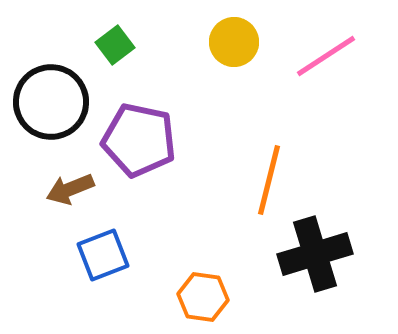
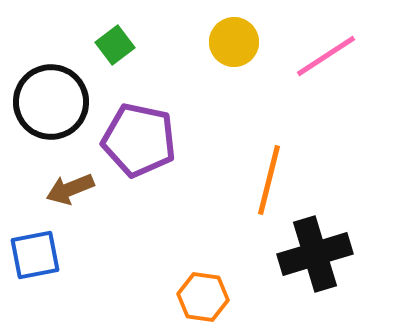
blue square: moved 68 px left; rotated 10 degrees clockwise
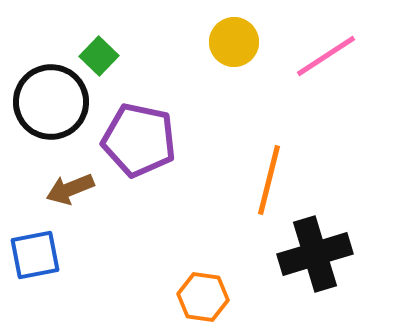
green square: moved 16 px left, 11 px down; rotated 9 degrees counterclockwise
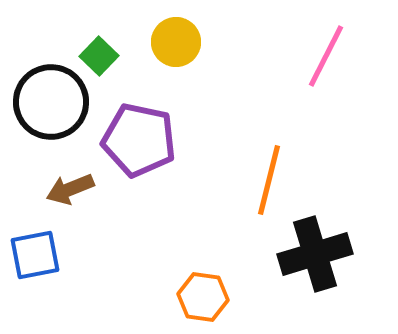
yellow circle: moved 58 px left
pink line: rotated 30 degrees counterclockwise
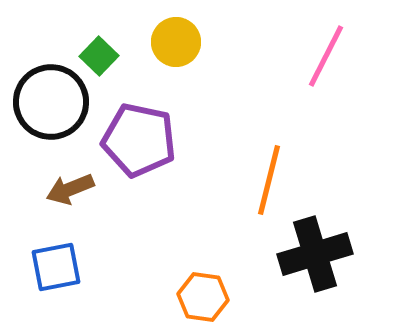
blue square: moved 21 px right, 12 px down
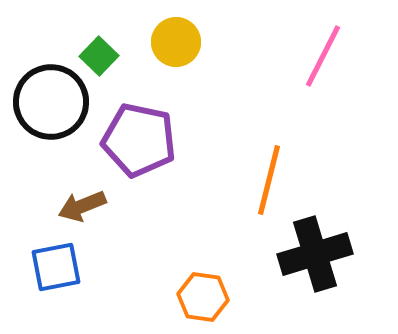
pink line: moved 3 px left
brown arrow: moved 12 px right, 17 px down
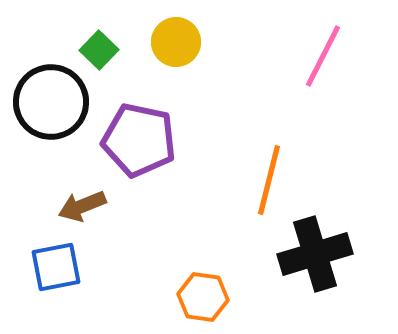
green square: moved 6 px up
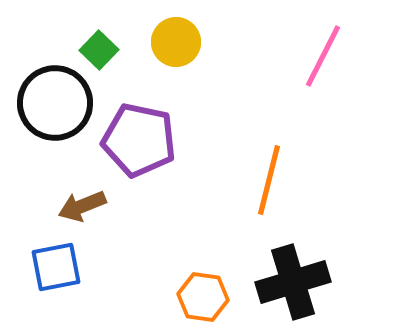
black circle: moved 4 px right, 1 px down
black cross: moved 22 px left, 28 px down
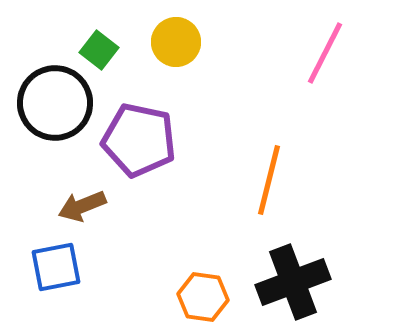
green square: rotated 6 degrees counterclockwise
pink line: moved 2 px right, 3 px up
black cross: rotated 4 degrees counterclockwise
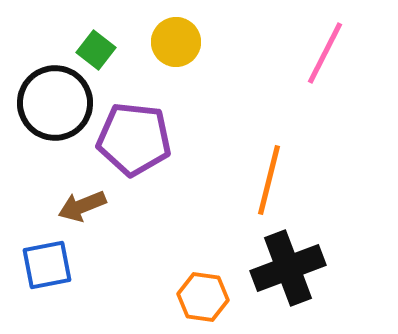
green square: moved 3 px left
purple pentagon: moved 5 px left, 1 px up; rotated 6 degrees counterclockwise
blue square: moved 9 px left, 2 px up
black cross: moved 5 px left, 14 px up
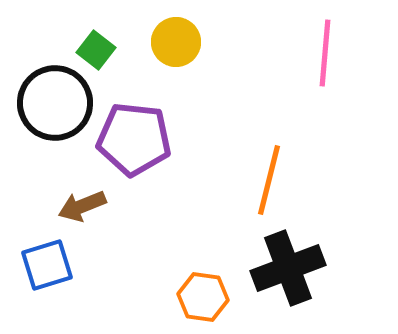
pink line: rotated 22 degrees counterclockwise
blue square: rotated 6 degrees counterclockwise
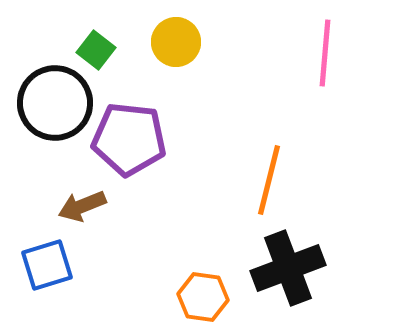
purple pentagon: moved 5 px left
